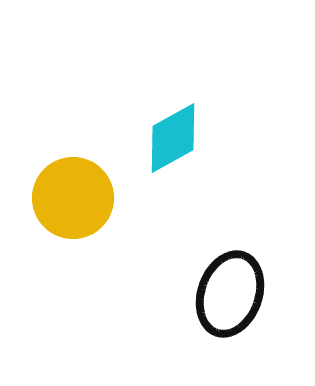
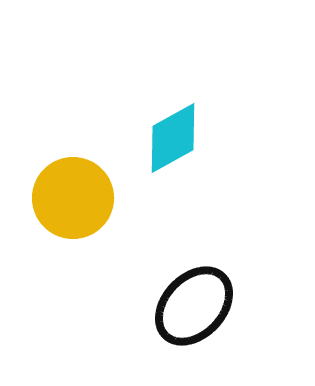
black ellipse: moved 36 px left, 12 px down; rotated 24 degrees clockwise
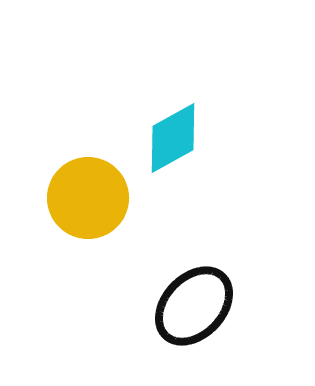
yellow circle: moved 15 px right
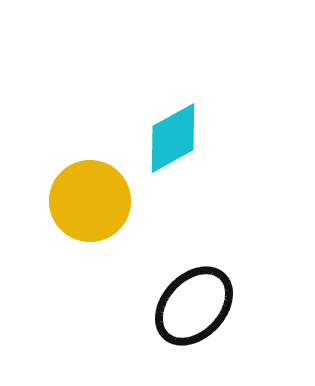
yellow circle: moved 2 px right, 3 px down
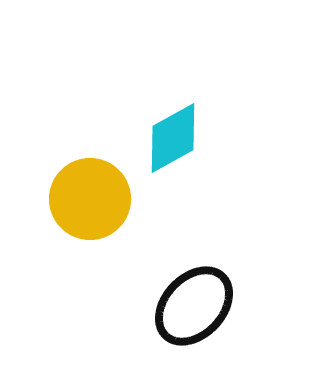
yellow circle: moved 2 px up
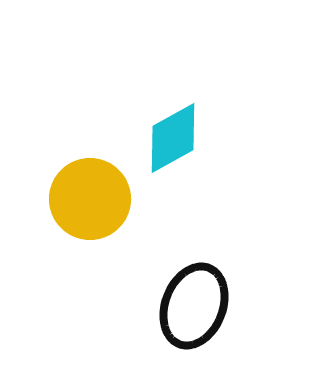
black ellipse: rotated 22 degrees counterclockwise
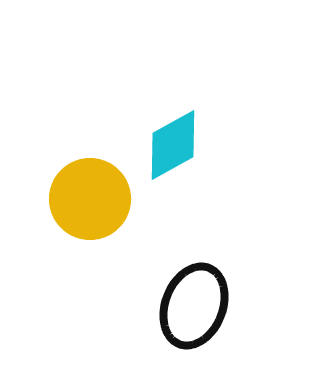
cyan diamond: moved 7 px down
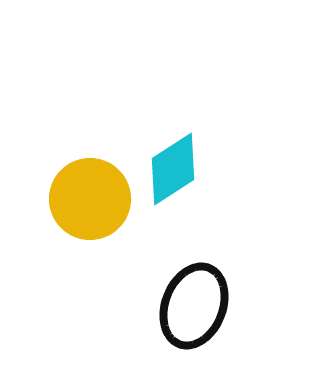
cyan diamond: moved 24 px down; rotated 4 degrees counterclockwise
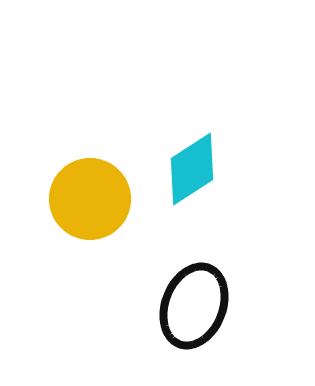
cyan diamond: moved 19 px right
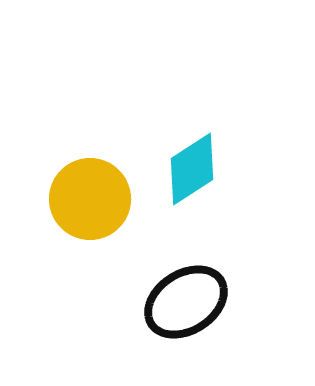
black ellipse: moved 8 px left, 4 px up; rotated 36 degrees clockwise
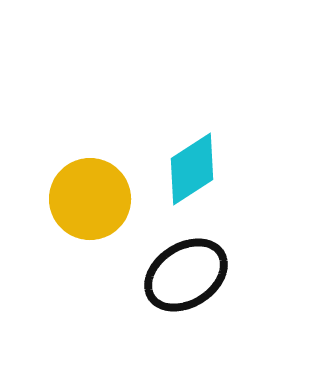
black ellipse: moved 27 px up
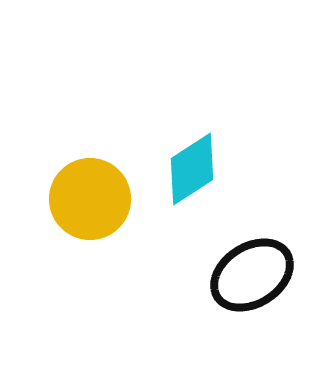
black ellipse: moved 66 px right
